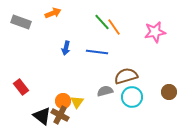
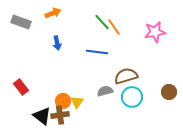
blue arrow: moved 9 px left, 5 px up; rotated 24 degrees counterclockwise
brown cross: rotated 36 degrees counterclockwise
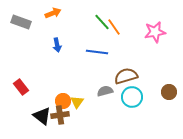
blue arrow: moved 2 px down
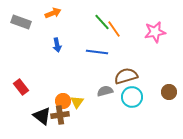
orange line: moved 2 px down
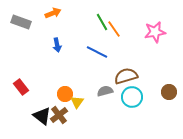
green line: rotated 12 degrees clockwise
blue line: rotated 20 degrees clockwise
orange circle: moved 2 px right, 7 px up
brown cross: moved 1 px left; rotated 30 degrees counterclockwise
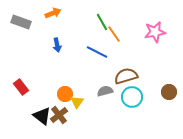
orange line: moved 5 px down
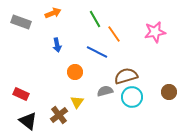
green line: moved 7 px left, 3 px up
red rectangle: moved 7 px down; rotated 28 degrees counterclockwise
orange circle: moved 10 px right, 22 px up
black triangle: moved 14 px left, 5 px down
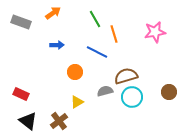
orange arrow: rotated 14 degrees counterclockwise
orange line: rotated 18 degrees clockwise
blue arrow: rotated 80 degrees counterclockwise
yellow triangle: rotated 24 degrees clockwise
brown cross: moved 6 px down
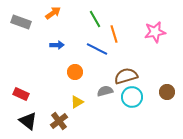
blue line: moved 3 px up
brown circle: moved 2 px left
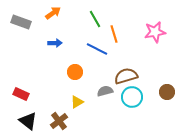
blue arrow: moved 2 px left, 2 px up
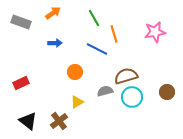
green line: moved 1 px left, 1 px up
red rectangle: moved 11 px up; rotated 49 degrees counterclockwise
